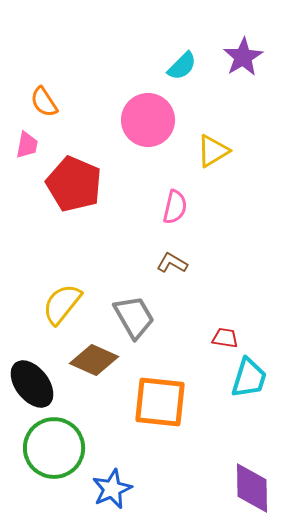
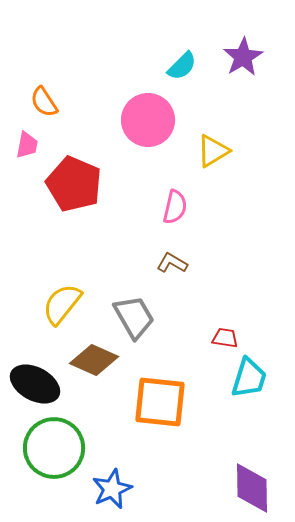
black ellipse: moved 3 px right; rotated 24 degrees counterclockwise
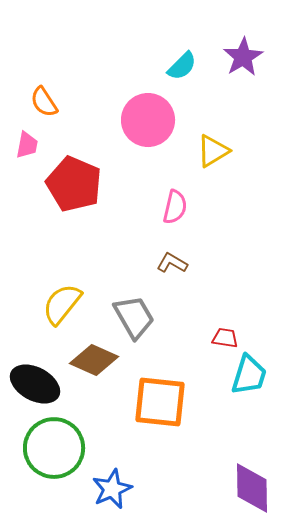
cyan trapezoid: moved 3 px up
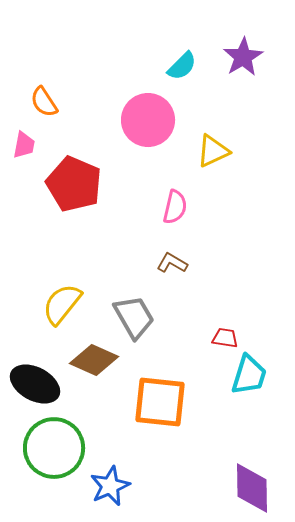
pink trapezoid: moved 3 px left
yellow triangle: rotated 6 degrees clockwise
blue star: moved 2 px left, 3 px up
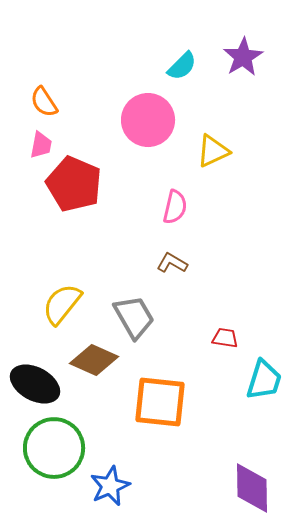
pink trapezoid: moved 17 px right
cyan trapezoid: moved 15 px right, 5 px down
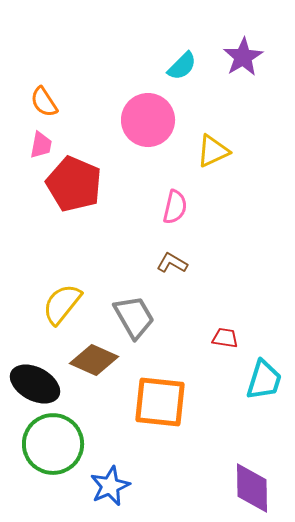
green circle: moved 1 px left, 4 px up
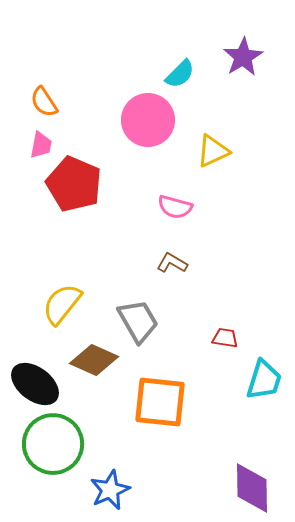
cyan semicircle: moved 2 px left, 8 px down
pink semicircle: rotated 92 degrees clockwise
gray trapezoid: moved 4 px right, 4 px down
black ellipse: rotated 9 degrees clockwise
blue star: moved 4 px down
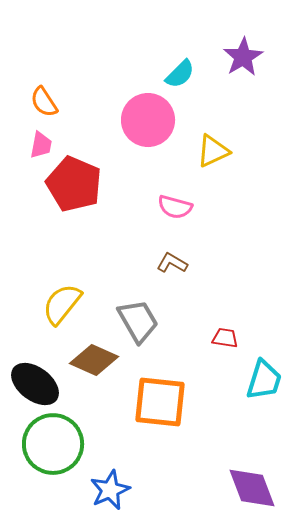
purple diamond: rotated 20 degrees counterclockwise
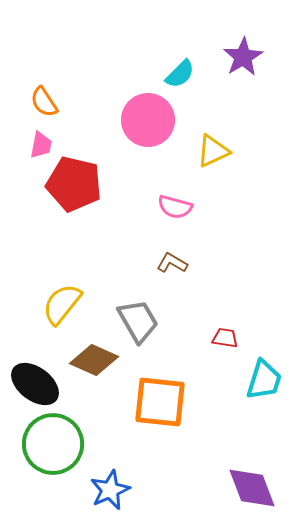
red pentagon: rotated 10 degrees counterclockwise
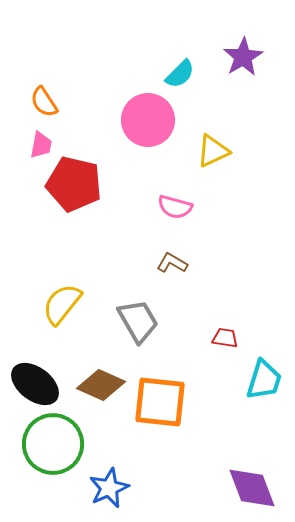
brown diamond: moved 7 px right, 25 px down
blue star: moved 1 px left, 2 px up
